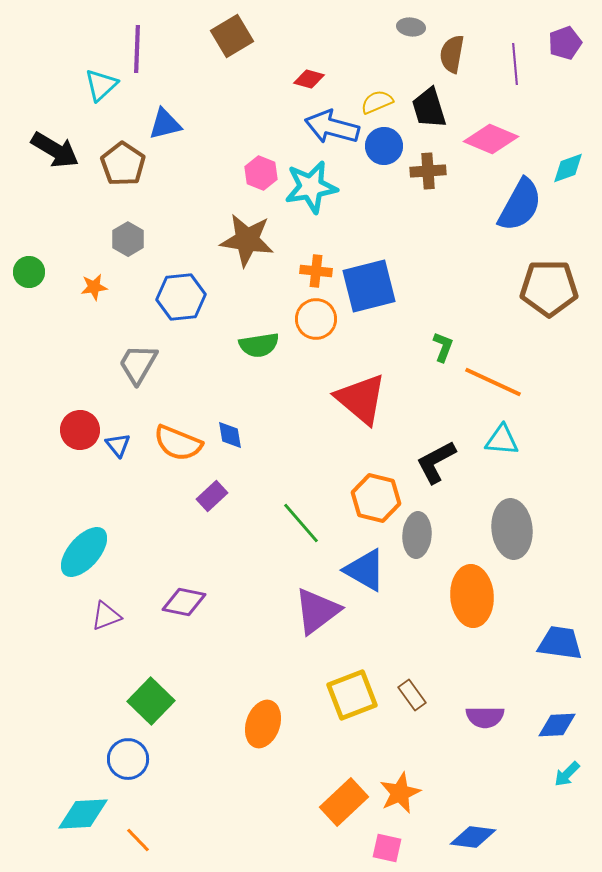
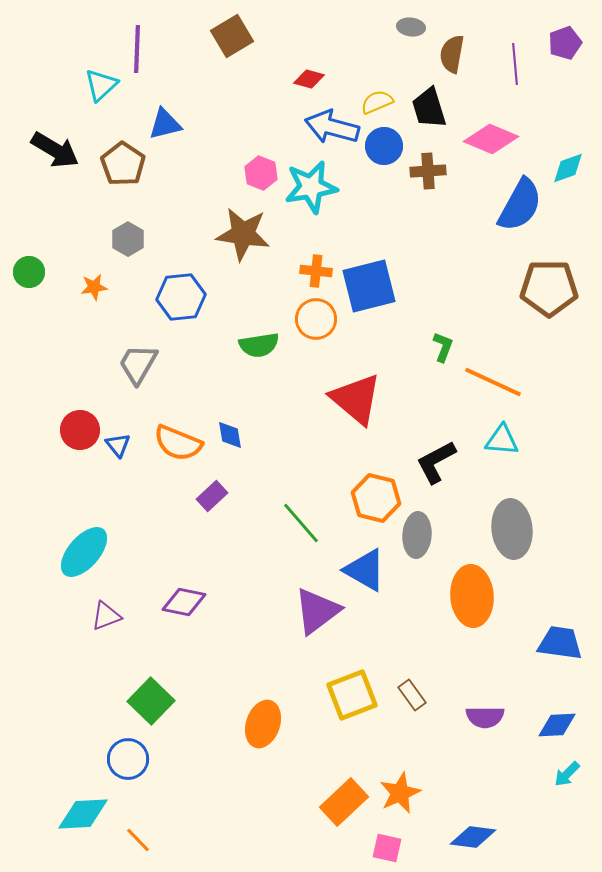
brown star at (247, 240): moved 4 px left, 6 px up
red triangle at (361, 399): moved 5 px left
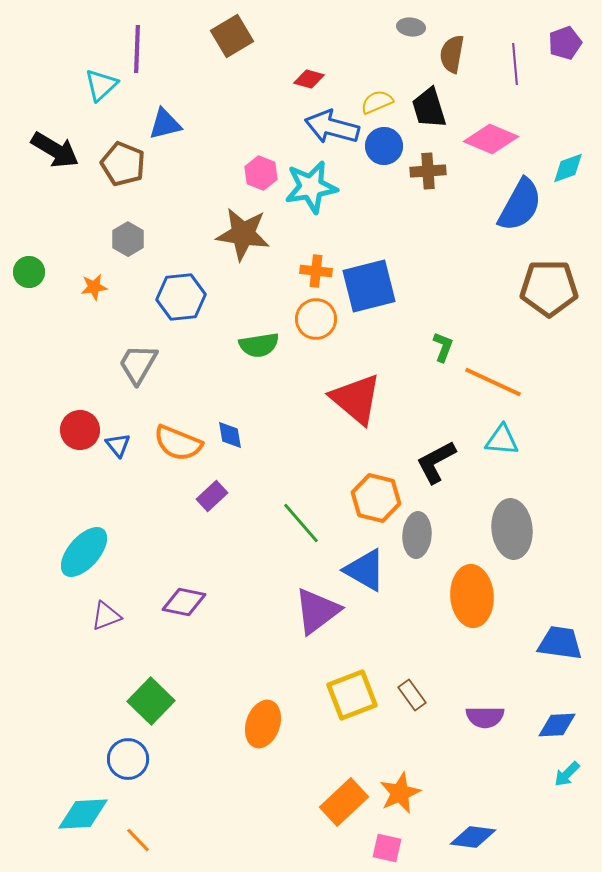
brown pentagon at (123, 164): rotated 12 degrees counterclockwise
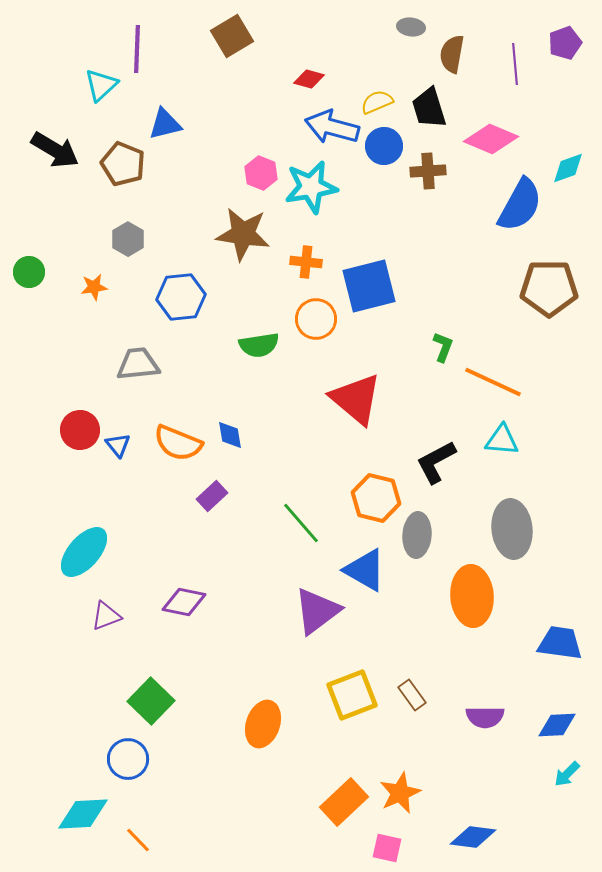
orange cross at (316, 271): moved 10 px left, 9 px up
gray trapezoid at (138, 364): rotated 54 degrees clockwise
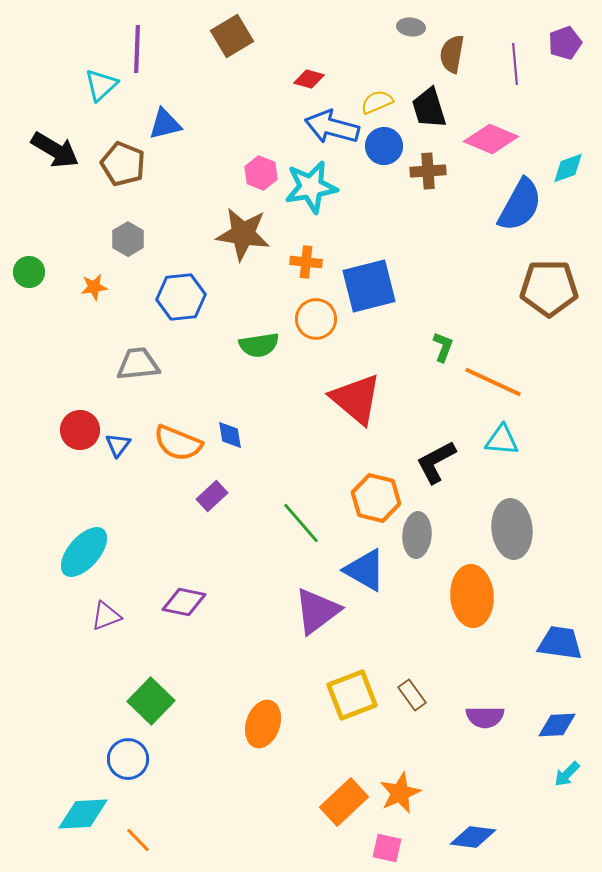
blue triangle at (118, 445): rotated 16 degrees clockwise
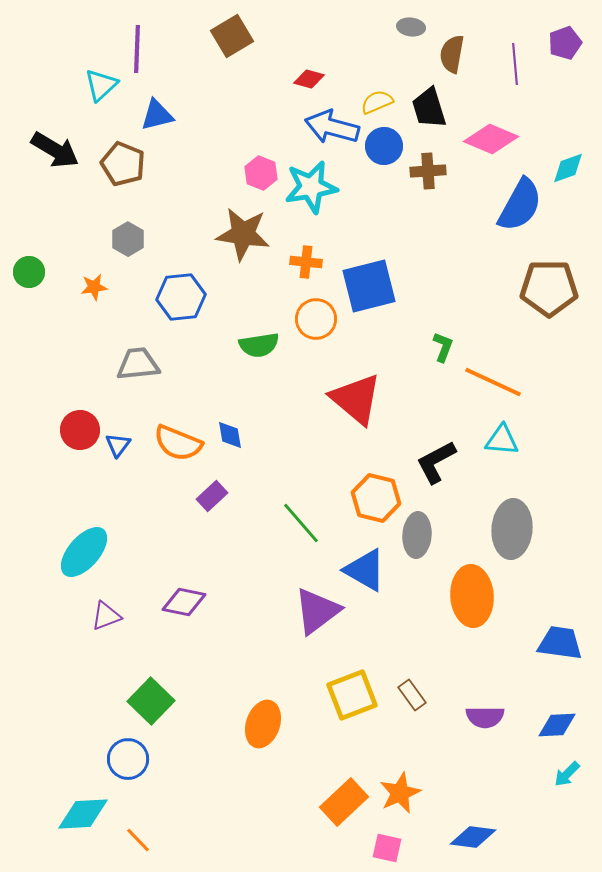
blue triangle at (165, 124): moved 8 px left, 9 px up
gray ellipse at (512, 529): rotated 10 degrees clockwise
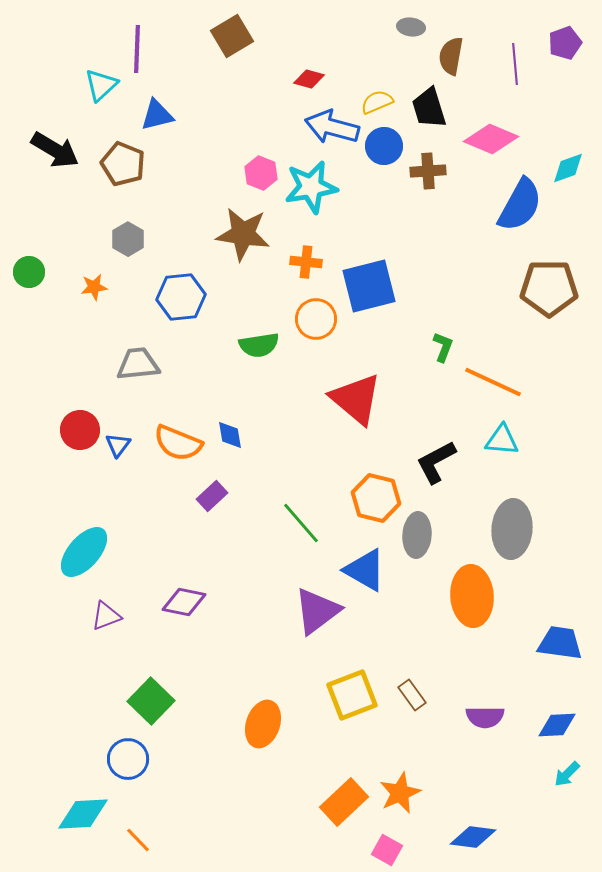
brown semicircle at (452, 54): moved 1 px left, 2 px down
pink square at (387, 848): moved 2 px down; rotated 16 degrees clockwise
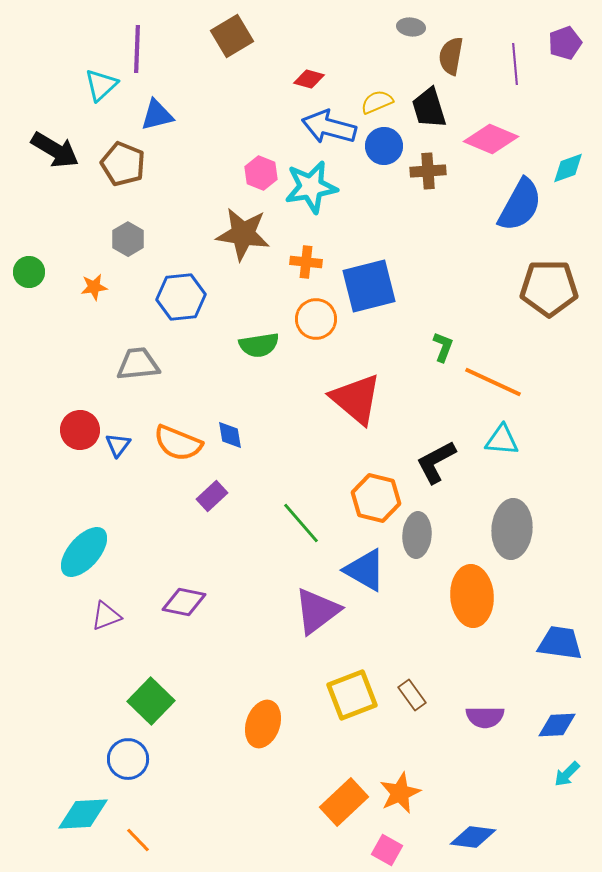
blue arrow at (332, 127): moved 3 px left
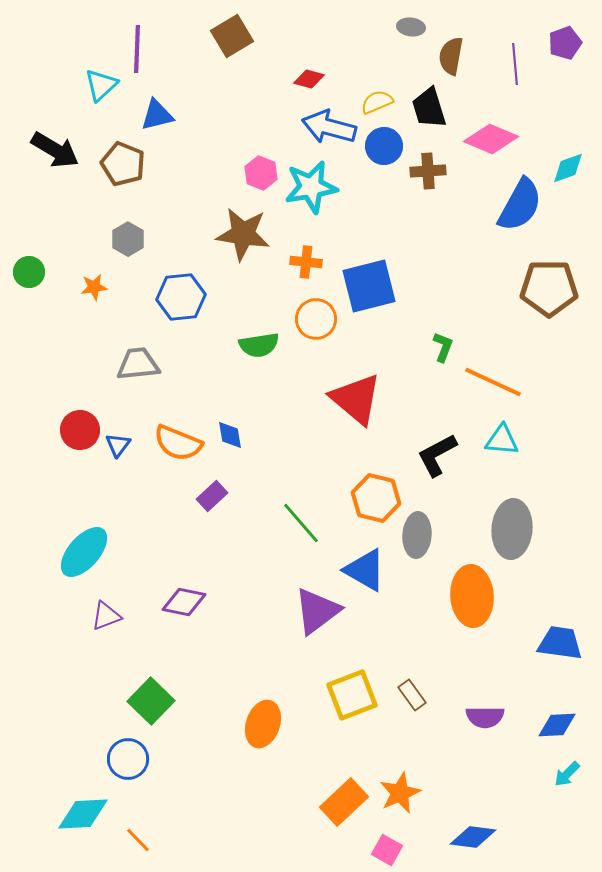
black L-shape at (436, 462): moved 1 px right, 7 px up
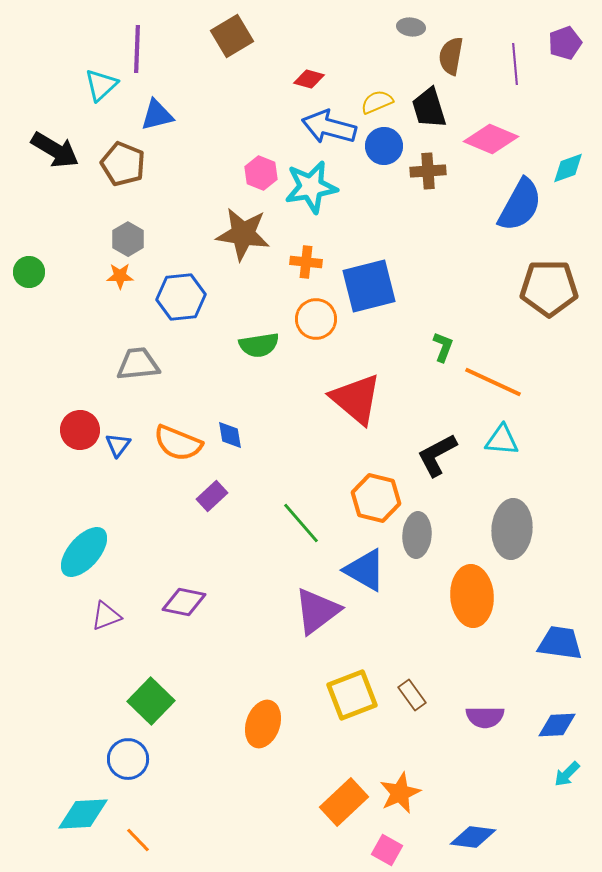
orange star at (94, 287): moved 26 px right, 11 px up; rotated 8 degrees clockwise
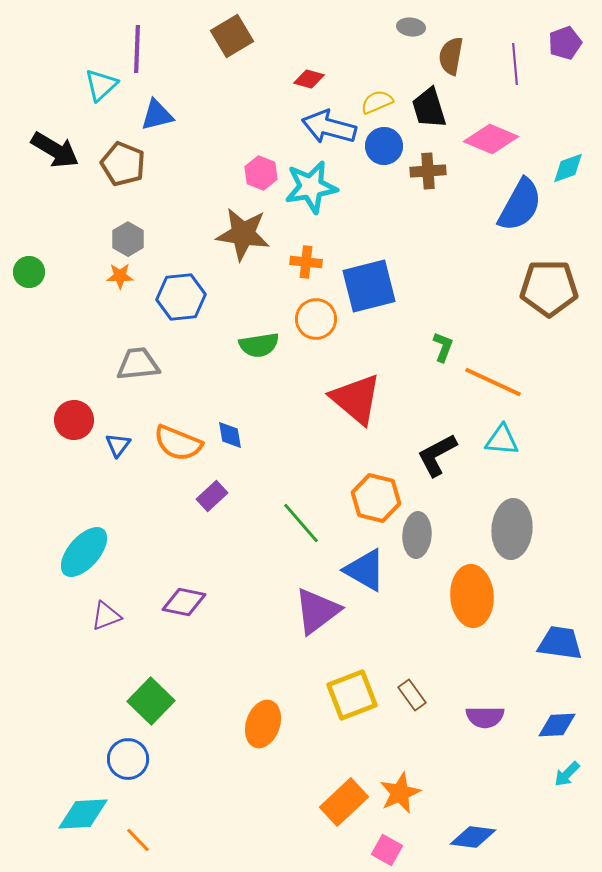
red circle at (80, 430): moved 6 px left, 10 px up
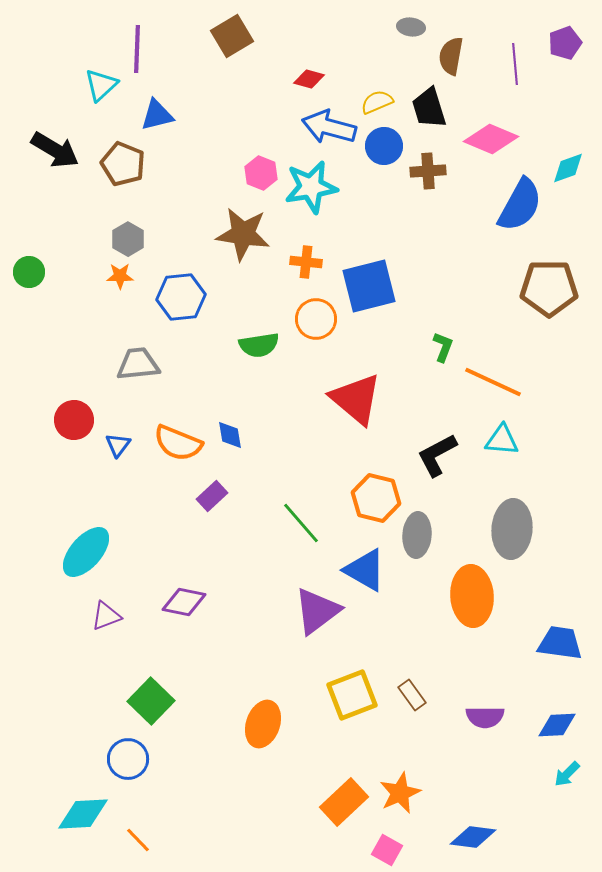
cyan ellipse at (84, 552): moved 2 px right
